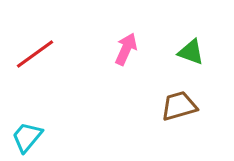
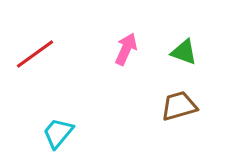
green triangle: moved 7 px left
cyan trapezoid: moved 31 px right, 4 px up
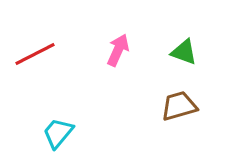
pink arrow: moved 8 px left, 1 px down
red line: rotated 9 degrees clockwise
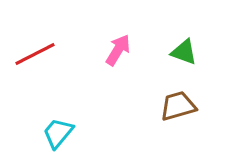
pink arrow: rotated 8 degrees clockwise
brown trapezoid: moved 1 px left
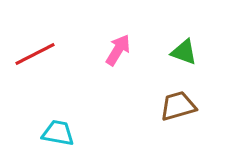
cyan trapezoid: rotated 60 degrees clockwise
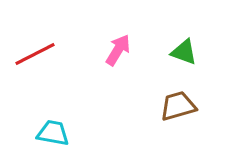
cyan trapezoid: moved 5 px left
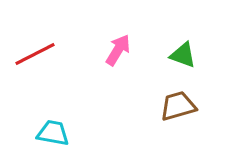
green triangle: moved 1 px left, 3 px down
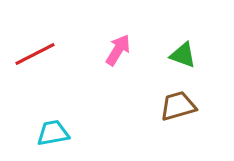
cyan trapezoid: rotated 20 degrees counterclockwise
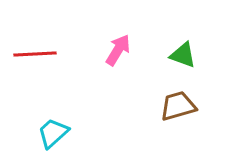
red line: rotated 24 degrees clockwise
cyan trapezoid: rotated 32 degrees counterclockwise
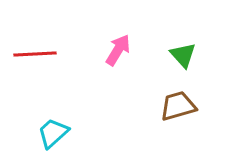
green triangle: rotated 28 degrees clockwise
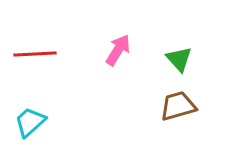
green triangle: moved 4 px left, 4 px down
cyan trapezoid: moved 23 px left, 11 px up
